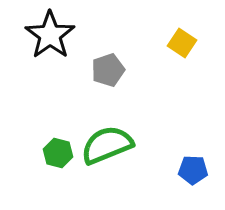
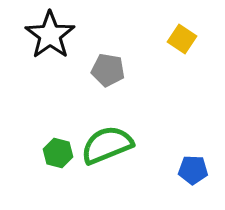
yellow square: moved 4 px up
gray pentagon: rotated 28 degrees clockwise
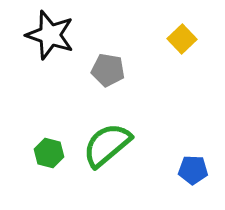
black star: rotated 18 degrees counterclockwise
yellow square: rotated 12 degrees clockwise
green semicircle: rotated 18 degrees counterclockwise
green hexagon: moved 9 px left
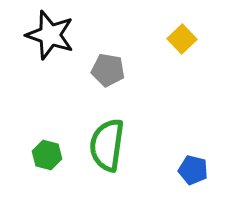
green semicircle: rotated 42 degrees counterclockwise
green hexagon: moved 2 px left, 2 px down
blue pentagon: rotated 12 degrees clockwise
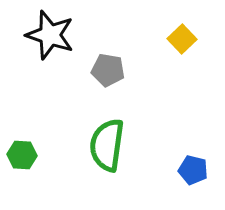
green hexagon: moved 25 px left; rotated 12 degrees counterclockwise
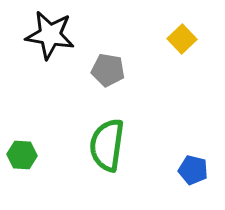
black star: rotated 9 degrees counterclockwise
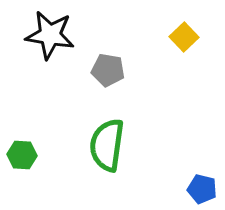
yellow square: moved 2 px right, 2 px up
blue pentagon: moved 9 px right, 19 px down
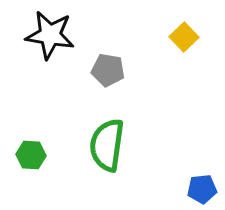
green hexagon: moved 9 px right
blue pentagon: rotated 20 degrees counterclockwise
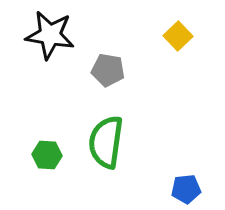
yellow square: moved 6 px left, 1 px up
green semicircle: moved 1 px left, 3 px up
green hexagon: moved 16 px right
blue pentagon: moved 16 px left
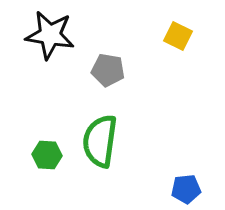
yellow square: rotated 20 degrees counterclockwise
green semicircle: moved 6 px left, 1 px up
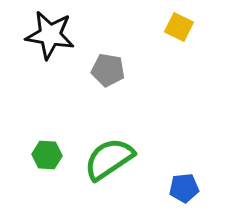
yellow square: moved 1 px right, 9 px up
green semicircle: moved 9 px right, 18 px down; rotated 48 degrees clockwise
blue pentagon: moved 2 px left, 1 px up
